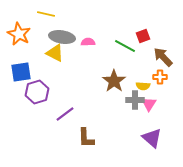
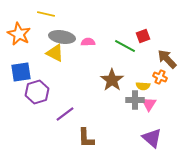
brown arrow: moved 4 px right, 2 px down
orange cross: rotated 24 degrees clockwise
brown star: moved 2 px left, 1 px up
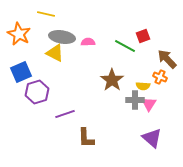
blue square: rotated 15 degrees counterclockwise
purple line: rotated 18 degrees clockwise
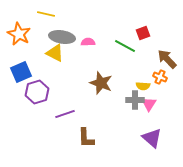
red square: moved 3 px up
brown star: moved 11 px left, 3 px down; rotated 15 degrees counterclockwise
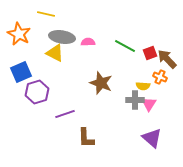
red square: moved 7 px right, 20 px down
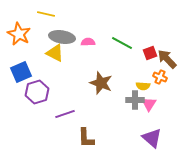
green line: moved 3 px left, 3 px up
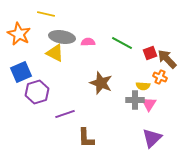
purple triangle: rotated 35 degrees clockwise
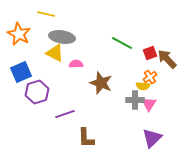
pink semicircle: moved 12 px left, 22 px down
orange cross: moved 10 px left; rotated 32 degrees clockwise
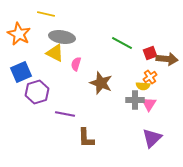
brown arrow: rotated 140 degrees clockwise
pink semicircle: rotated 72 degrees counterclockwise
purple line: rotated 30 degrees clockwise
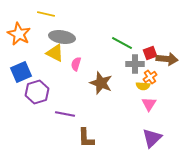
gray cross: moved 36 px up
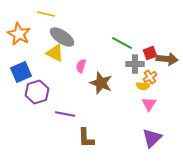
gray ellipse: rotated 25 degrees clockwise
pink semicircle: moved 5 px right, 2 px down
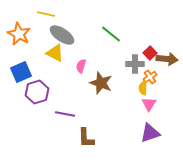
gray ellipse: moved 2 px up
green line: moved 11 px left, 9 px up; rotated 10 degrees clockwise
red square: rotated 24 degrees counterclockwise
yellow semicircle: moved 2 px down; rotated 88 degrees clockwise
purple triangle: moved 2 px left, 5 px up; rotated 25 degrees clockwise
